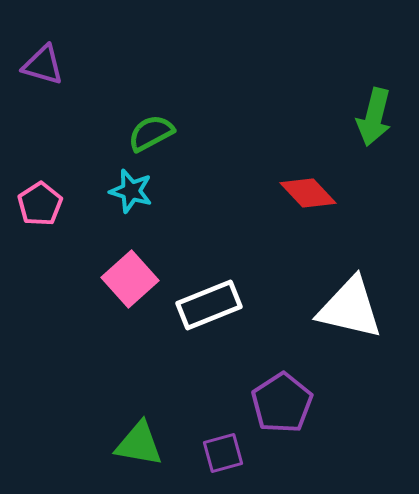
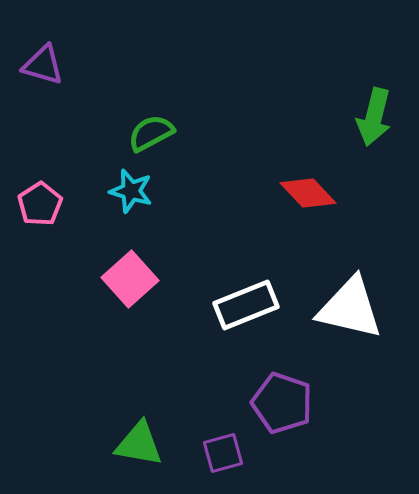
white rectangle: moved 37 px right
purple pentagon: rotated 20 degrees counterclockwise
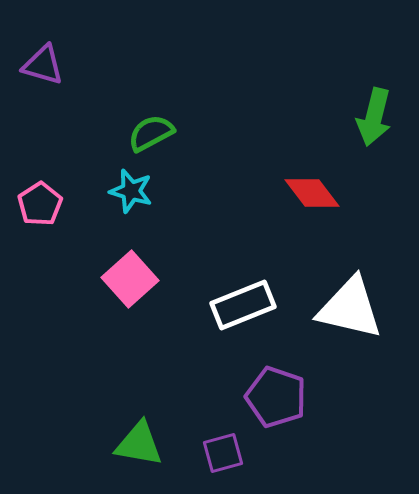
red diamond: moved 4 px right; rotated 6 degrees clockwise
white rectangle: moved 3 px left
purple pentagon: moved 6 px left, 6 px up
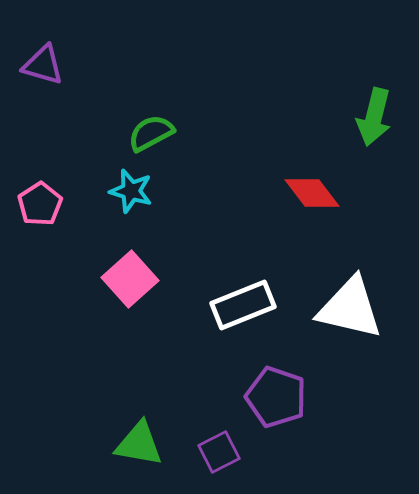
purple square: moved 4 px left, 1 px up; rotated 12 degrees counterclockwise
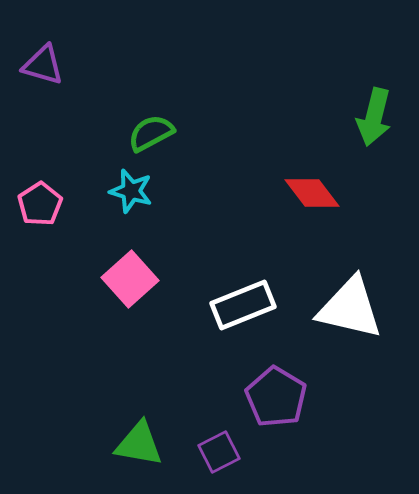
purple pentagon: rotated 12 degrees clockwise
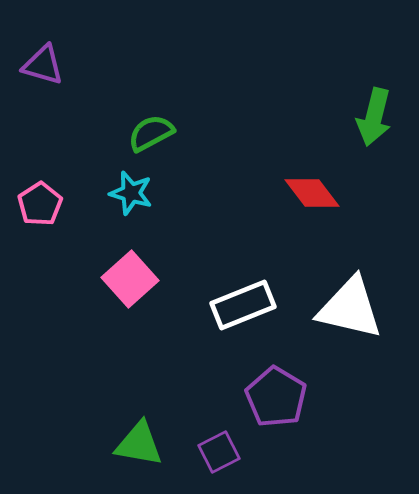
cyan star: moved 2 px down
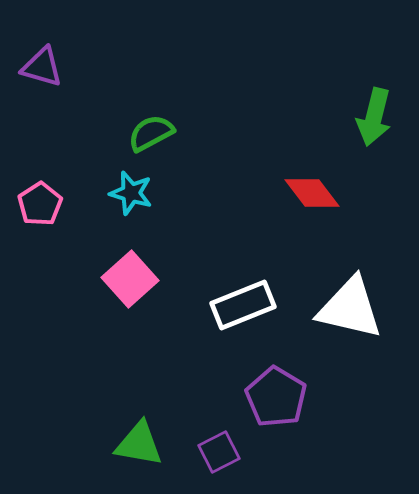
purple triangle: moved 1 px left, 2 px down
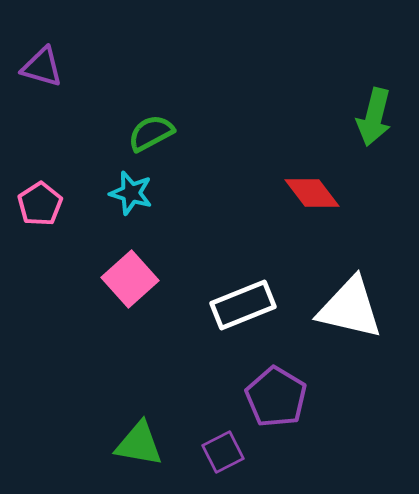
purple square: moved 4 px right
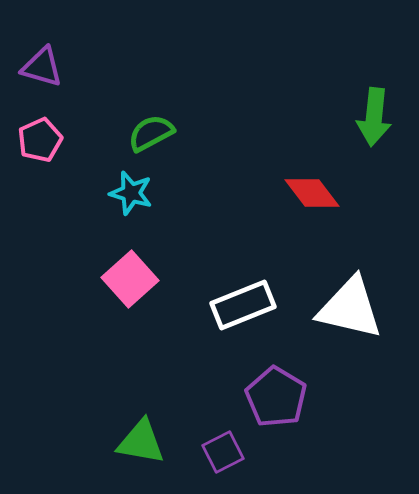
green arrow: rotated 8 degrees counterclockwise
pink pentagon: moved 64 px up; rotated 9 degrees clockwise
green triangle: moved 2 px right, 2 px up
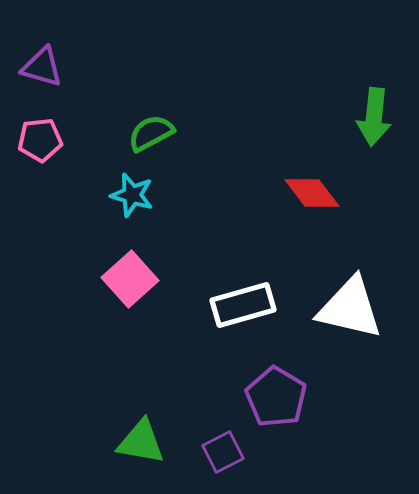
pink pentagon: rotated 18 degrees clockwise
cyan star: moved 1 px right, 2 px down
white rectangle: rotated 6 degrees clockwise
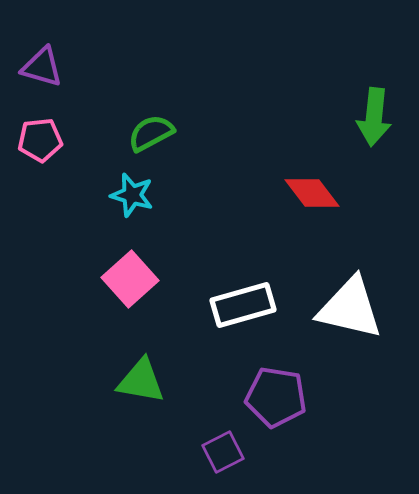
purple pentagon: rotated 22 degrees counterclockwise
green triangle: moved 61 px up
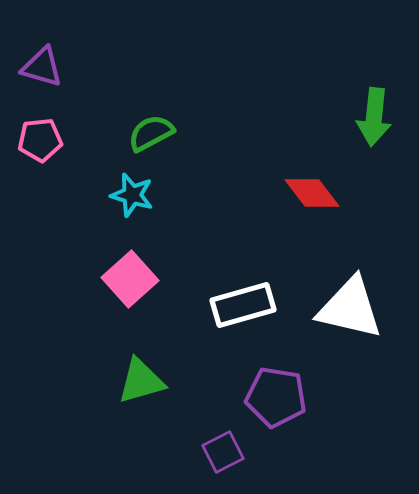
green triangle: rotated 26 degrees counterclockwise
